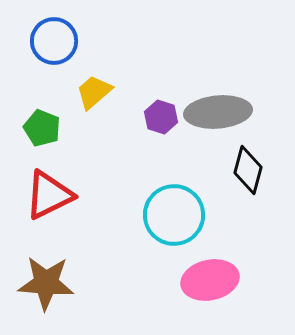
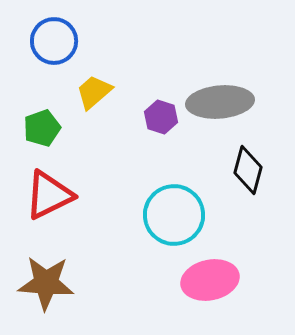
gray ellipse: moved 2 px right, 10 px up
green pentagon: rotated 30 degrees clockwise
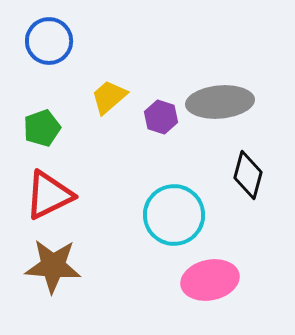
blue circle: moved 5 px left
yellow trapezoid: moved 15 px right, 5 px down
black diamond: moved 5 px down
brown star: moved 7 px right, 17 px up
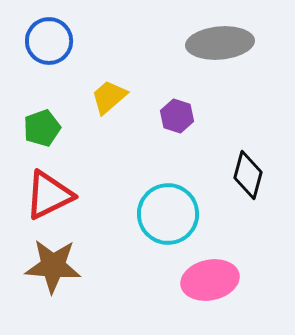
gray ellipse: moved 59 px up
purple hexagon: moved 16 px right, 1 px up
cyan circle: moved 6 px left, 1 px up
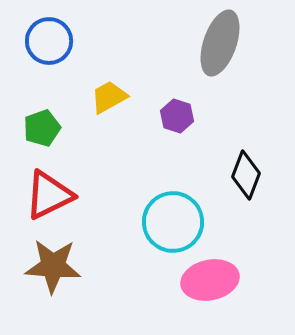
gray ellipse: rotated 66 degrees counterclockwise
yellow trapezoid: rotated 12 degrees clockwise
black diamond: moved 2 px left; rotated 6 degrees clockwise
cyan circle: moved 5 px right, 8 px down
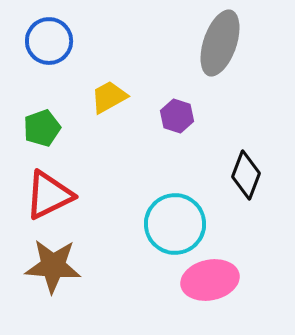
cyan circle: moved 2 px right, 2 px down
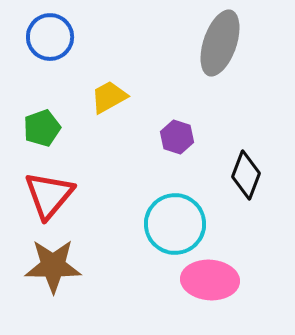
blue circle: moved 1 px right, 4 px up
purple hexagon: moved 21 px down
red triangle: rotated 24 degrees counterclockwise
brown star: rotated 4 degrees counterclockwise
pink ellipse: rotated 16 degrees clockwise
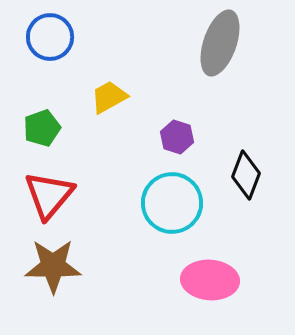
cyan circle: moved 3 px left, 21 px up
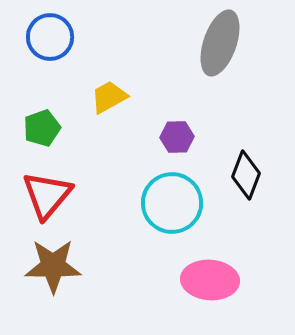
purple hexagon: rotated 20 degrees counterclockwise
red triangle: moved 2 px left
